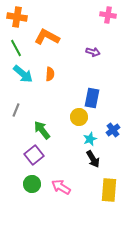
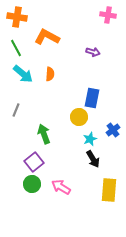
green arrow: moved 2 px right, 4 px down; rotated 18 degrees clockwise
purple square: moved 7 px down
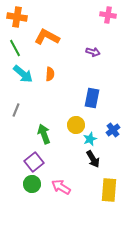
green line: moved 1 px left
yellow circle: moved 3 px left, 8 px down
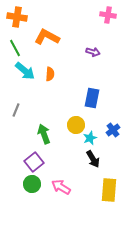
cyan arrow: moved 2 px right, 3 px up
cyan star: moved 1 px up
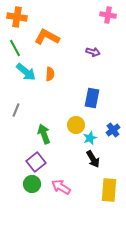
cyan arrow: moved 1 px right, 1 px down
purple square: moved 2 px right
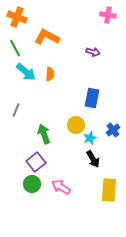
orange cross: rotated 12 degrees clockwise
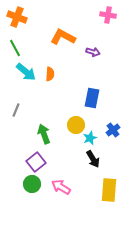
orange L-shape: moved 16 px right
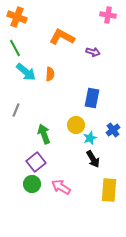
orange L-shape: moved 1 px left
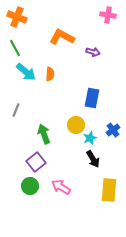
green circle: moved 2 px left, 2 px down
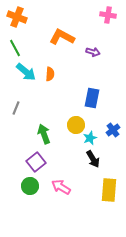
gray line: moved 2 px up
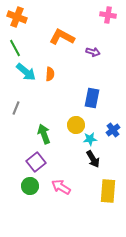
cyan star: moved 1 px down; rotated 16 degrees clockwise
yellow rectangle: moved 1 px left, 1 px down
